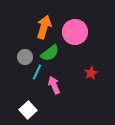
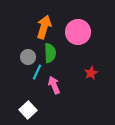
pink circle: moved 3 px right
green semicircle: rotated 54 degrees counterclockwise
gray circle: moved 3 px right
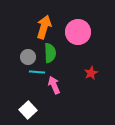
cyan line: rotated 70 degrees clockwise
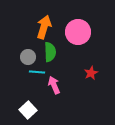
green semicircle: moved 1 px up
